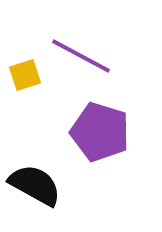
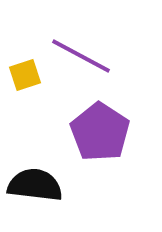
purple pentagon: rotated 16 degrees clockwise
black semicircle: rotated 22 degrees counterclockwise
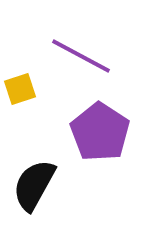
yellow square: moved 5 px left, 14 px down
black semicircle: moved 1 px left; rotated 68 degrees counterclockwise
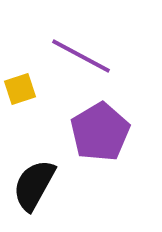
purple pentagon: rotated 8 degrees clockwise
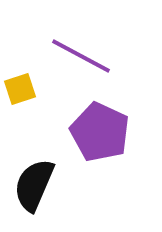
purple pentagon: rotated 16 degrees counterclockwise
black semicircle: rotated 6 degrees counterclockwise
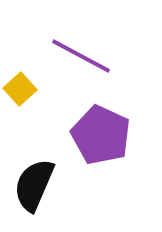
yellow square: rotated 24 degrees counterclockwise
purple pentagon: moved 1 px right, 3 px down
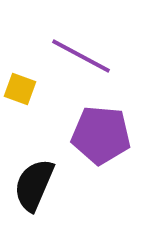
yellow square: rotated 28 degrees counterclockwise
purple pentagon: rotated 20 degrees counterclockwise
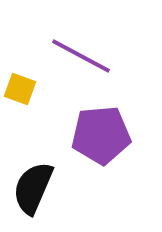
purple pentagon: rotated 10 degrees counterclockwise
black semicircle: moved 1 px left, 3 px down
